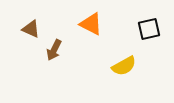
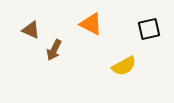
brown triangle: moved 1 px down
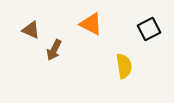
black square: rotated 15 degrees counterclockwise
yellow semicircle: rotated 70 degrees counterclockwise
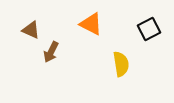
brown arrow: moved 3 px left, 2 px down
yellow semicircle: moved 3 px left, 2 px up
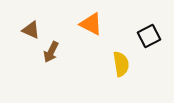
black square: moved 7 px down
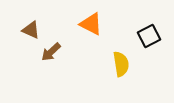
brown arrow: rotated 20 degrees clockwise
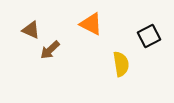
brown arrow: moved 1 px left, 2 px up
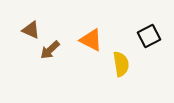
orange triangle: moved 16 px down
